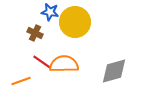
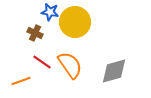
orange semicircle: moved 6 px right, 1 px down; rotated 56 degrees clockwise
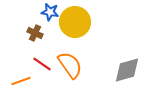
red line: moved 2 px down
gray diamond: moved 13 px right, 1 px up
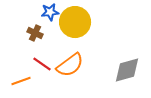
blue star: rotated 18 degrees counterclockwise
orange semicircle: rotated 88 degrees clockwise
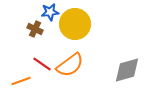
yellow circle: moved 2 px down
brown cross: moved 4 px up
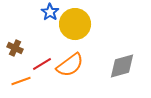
blue star: rotated 30 degrees counterclockwise
brown cross: moved 20 px left, 19 px down
red line: rotated 66 degrees counterclockwise
gray diamond: moved 5 px left, 4 px up
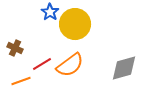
gray diamond: moved 2 px right, 2 px down
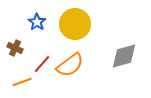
blue star: moved 13 px left, 10 px down
red line: rotated 18 degrees counterclockwise
gray diamond: moved 12 px up
orange line: moved 1 px right, 1 px down
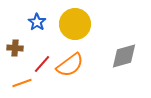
brown cross: rotated 21 degrees counterclockwise
orange line: moved 1 px down
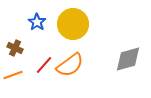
yellow circle: moved 2 px left
brown cross: rotated 21 degrees clockwise
gray diamond: moved 4 px right, 3 px down
red line: moved 2 px right, 1 px down
orange line: moved 9 px left, 8 px up
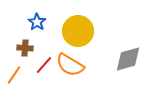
yellow circle: moved 5 px right, 7 px down
brown cross: moved 10 px right; rotated 21 degrees counterclockwise
orange semicircle: rotated 68 degrees clockwise
orange line: moved 1 px right; rotated 36 degrees counterclockwise
